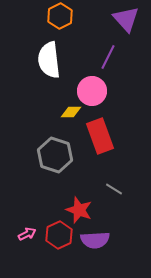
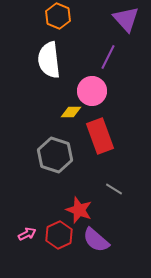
orange hexagon: moved 2 px left; rotated 10 degrees counterclockwise
purple semicircle: moved 1 px right; rotated 44 degrees clockwise
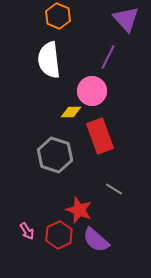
pink arrow: moved 3 px up; rotated 84 degrees clockwise
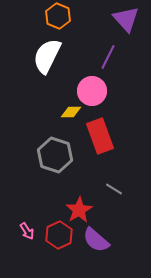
white semicircle: moved 2 px left, 4 px up; rotated 33 degrees clockwise
red star: rotated 20 degrees clockwise
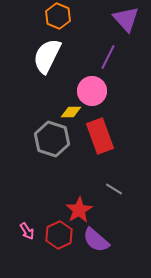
gray hexagon: moved 3 px left, 16 px up
